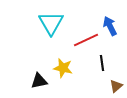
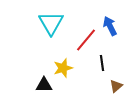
red line: rotated 25 degrees counterclockwise
yellow star: rotated 30 degrees counterclockwise
black triangle: moved 5 px right, 4 px down; rotated 12 degrees clockwise
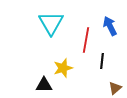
red line: rotated 30 degrees counterclockwise
black line: moved 2 px up; rotated 14 degrees clockwise
brown triangle: moved 1 px left, 2 px down
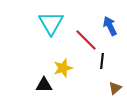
red line: rotated 55 degrees counterclockwise
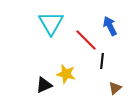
yellow star: moved 3 px right, 6 px down; rotated 30 degrees clockwise
black triangle: rotated 24 degrees counterclockwise
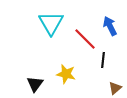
red line: moved 1 px left, 1 px up
black line: moved 1 px right, 1 px up
black triangle: moved 9 px left, 1 px up; rotated 30 degrees counterclockwise
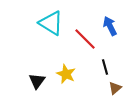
cyan triangle: rotated 28 degrees counterclockwise
black line: moved 2 px right, 7 px down; rotated 21 degrees counterclockwise
yellow star: rotated 12 degrees clockwise
black triangle: moved 2 px right, 3 px up
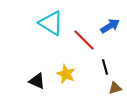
blue arrow: rotated 84 degrees clockwise
red line: moved 1 px left, 1 px down
black triangle: rotated 42 degrees counterclockwise
brown triangle: rotated 24 degrees clockwise
